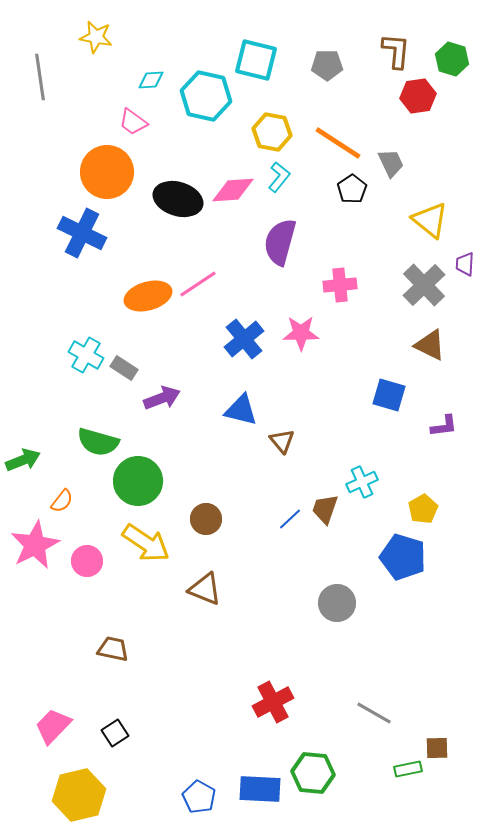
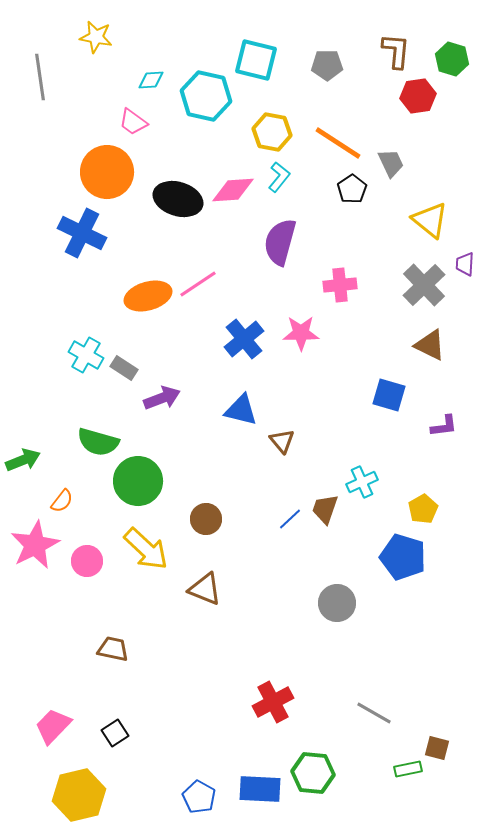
yellow arrow at (146, 543): moved 6 px down; rotated 9 degrees clockwise
brown square at (437, 748): rotated 15 degrees clockwise
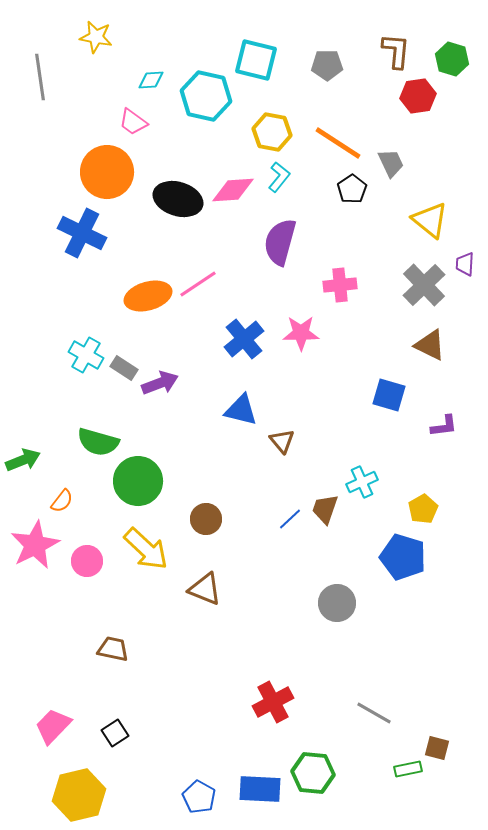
purple arrow at (162, 398): moved 2 px left, 15 px up
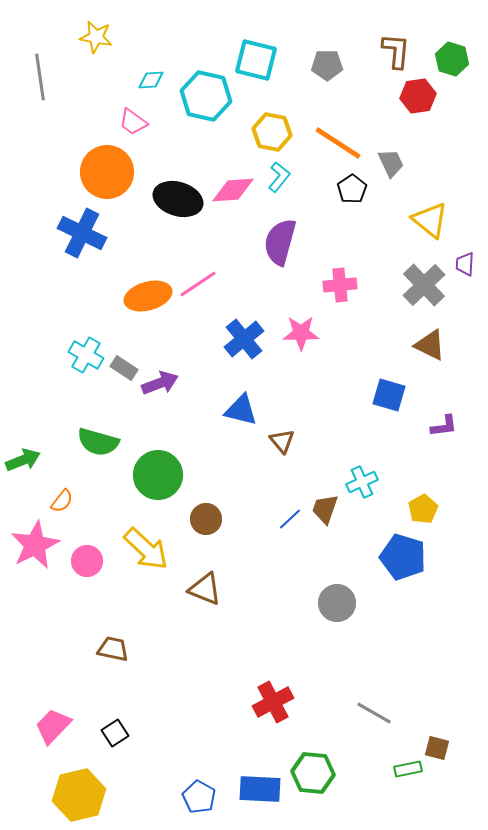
green circle at (138, 481): moved 20 px right, 6 px up
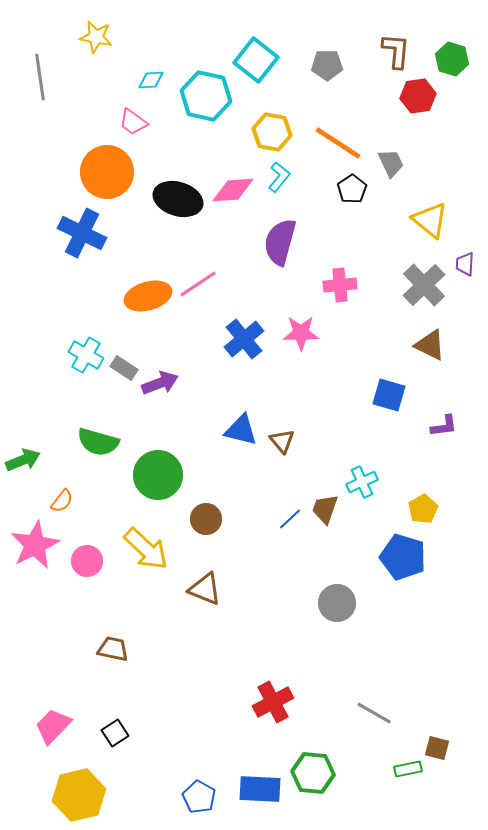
cyan square at (256, 60): rotated 24 degrees clockwise
blue triangle at (241, 410): moved 20 px down
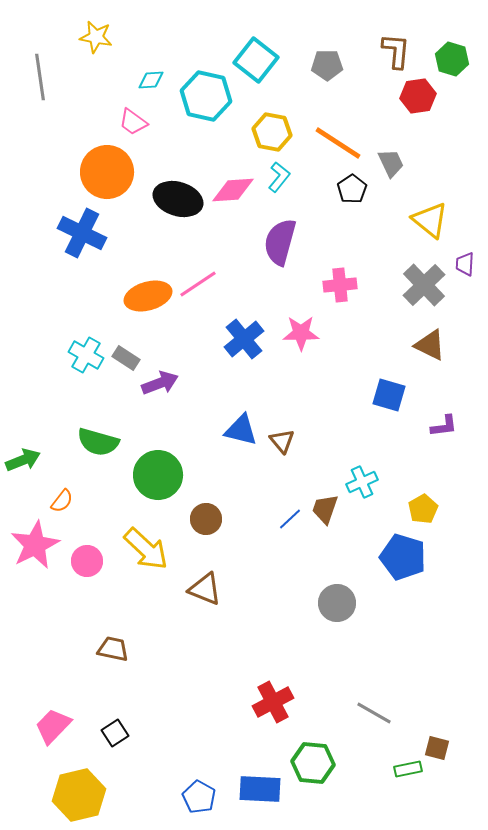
gray rectangle at (124, 368): moved 2 px right, 10 px up
green hexagon at (313, 773): moved 10 px up
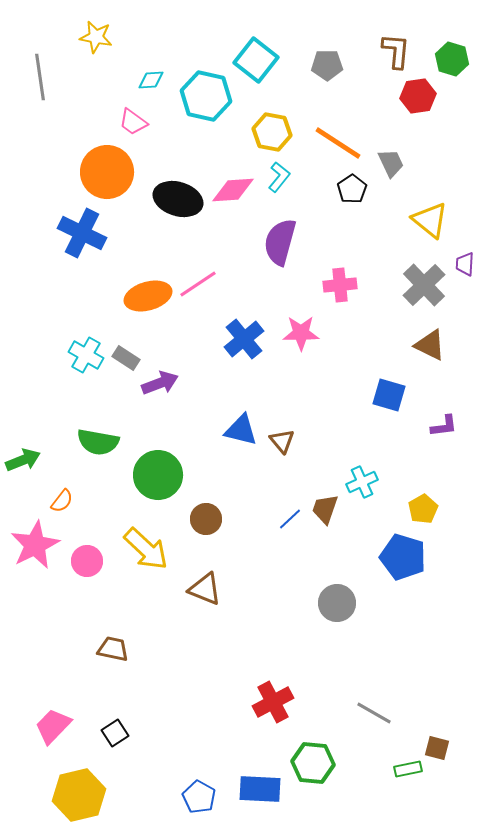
green semicircle at (98, 442): rotated 6 degrees counterclockwise
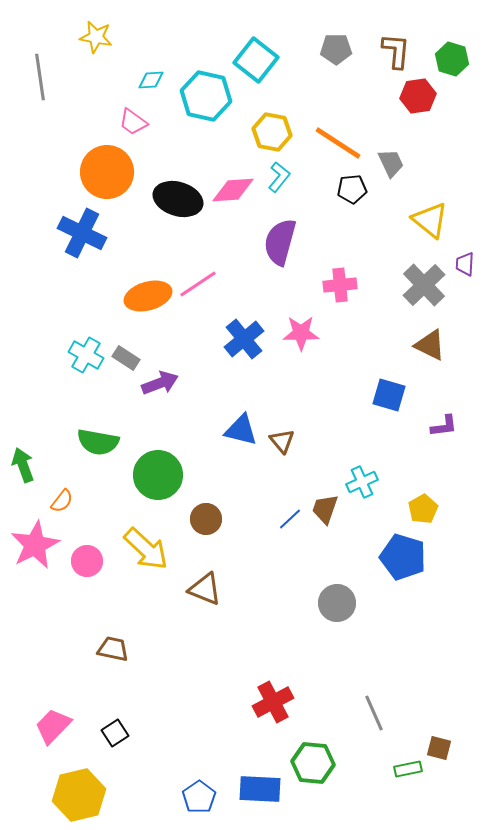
gray pentagon at (327, 65): moved 9 px right, 16 px up
black pentagon at (352, 189): rotated 28 degrees clockwise
green arrow at (23, 460): moved 5 px down; rotated 88 degrees counterclockwise
gray line at (374, 713): rotated 36 degrees clockwise
brown square at (437, 748): moved 2 px right
blue pentagon at (199, 797): rotated 8 degrees clockwise
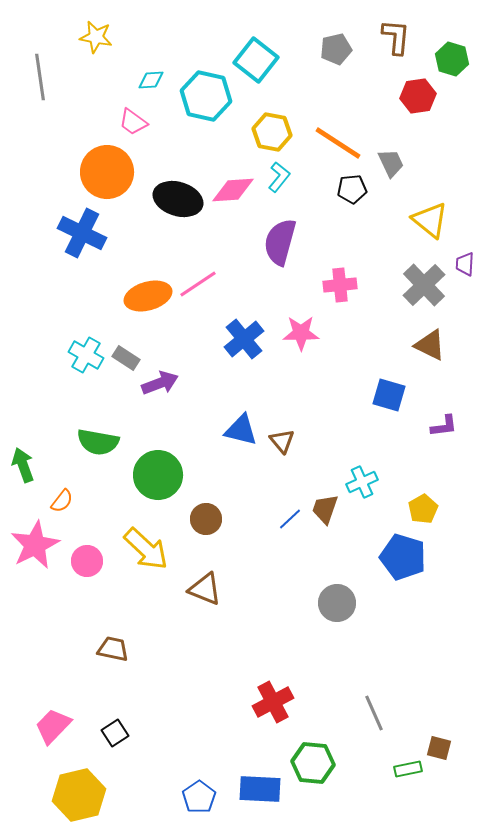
gray pentagon at (336, 49): rotated 12 degrees counterclockwise
brown L-shape at (396, 51): moved 14 px up
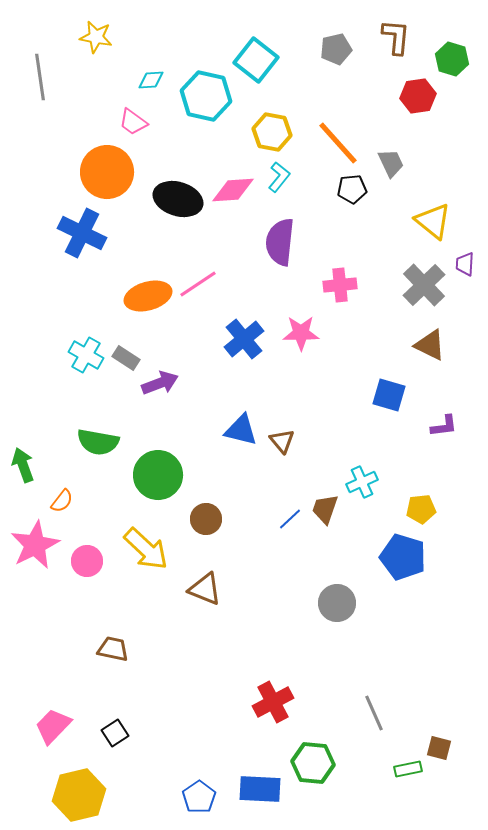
orange line at (338, 143): rotated 15 degrees clockwise
yellow triangle at (430, 220): moved 3 px right, 1 px down
purple semicircle at (280, 242): rotated 9 degrees counterclockwise
yellow pentagon at (423, 509): moved 2 px left; rotated 24 degrees clockwise
